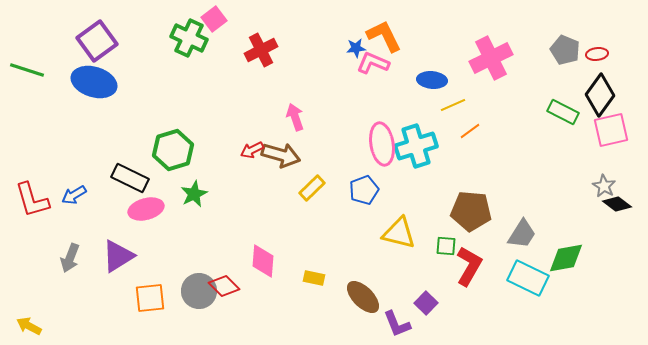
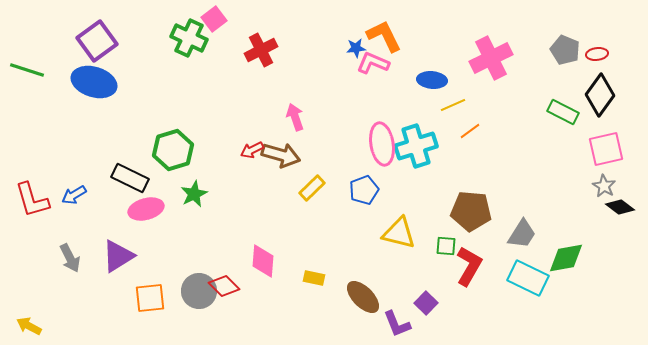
pink square at (611, 130): moved 5 px left, 19 px down
black diamond at (617, 204): moved 3 px right, 3 px down
gray arrow at (70, 258): rotated 48 degrees counterclockwise
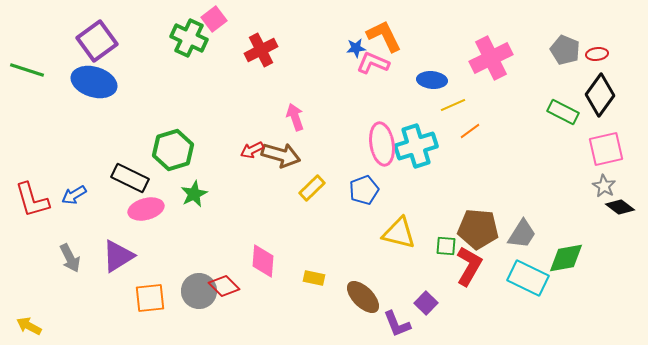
brown pentagon at (471, 211): moved 7 px right, 18 px down
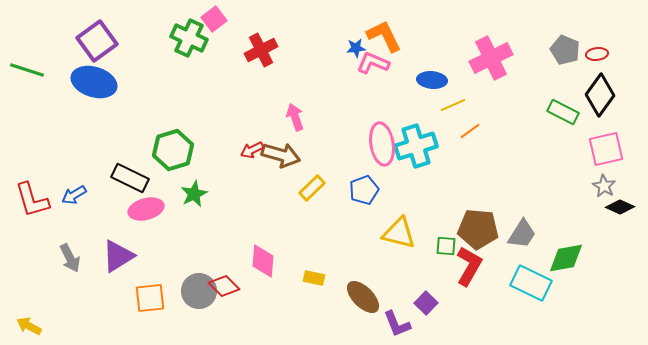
black diamond at (620, 207): rotated 12 degrees counterclockwise
cyan rectangle at (528, 278): moved 3 px right, 5 px down
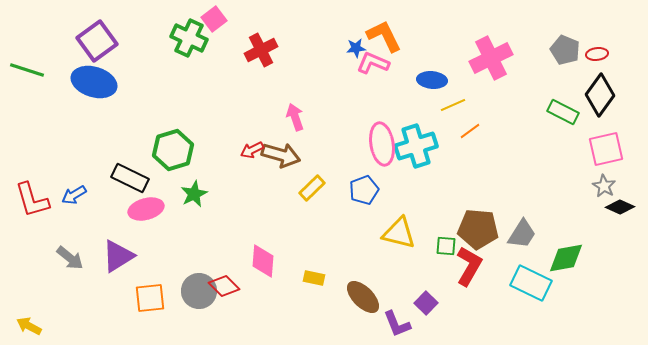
gray arrow at (70, 258): rotated 24 degrees counterclockwise
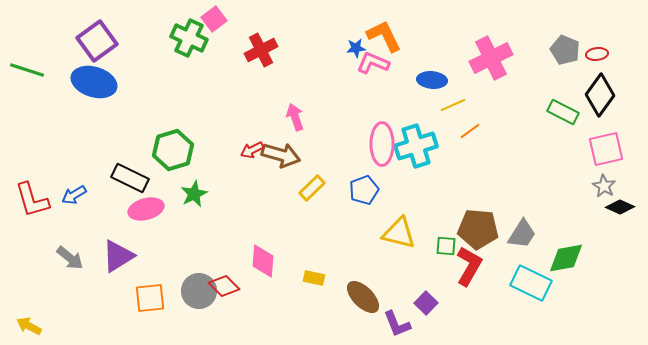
pink ellipse at (382, 144): rotated 9 degrees clockwise
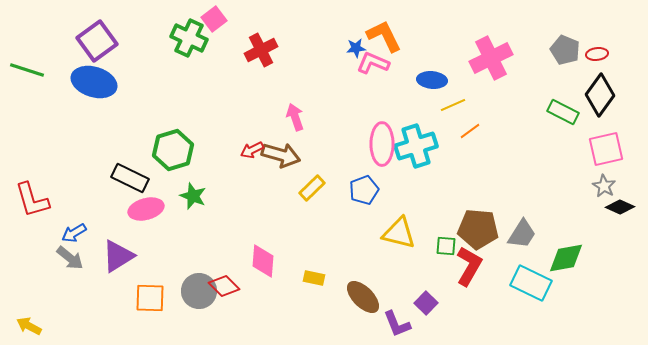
green star at (194, 194): moved 1 px left, 2 px down; rotated 24 degrees counterclockwise
blue arrow at (74, 195): moved 38 px down
orange square at (150, 298): rotated 8 degrees clockwise
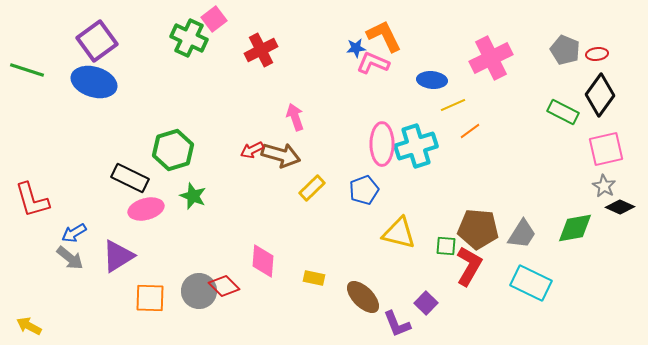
green diamond at (566, 258): moved 9 px right, 30 px up
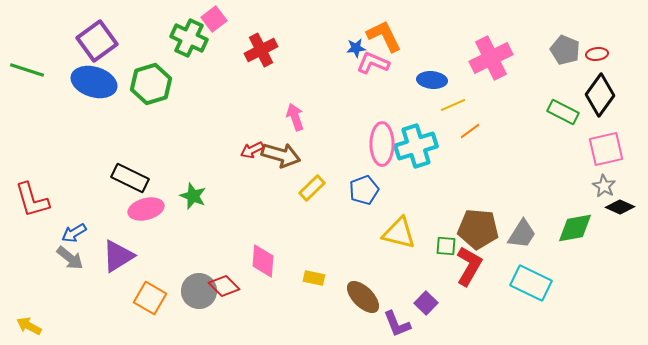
green hexagon at (173, 150): moved 22 px left, 66 px up
orange square at (150, 298): rotated 28 degrees clockwise
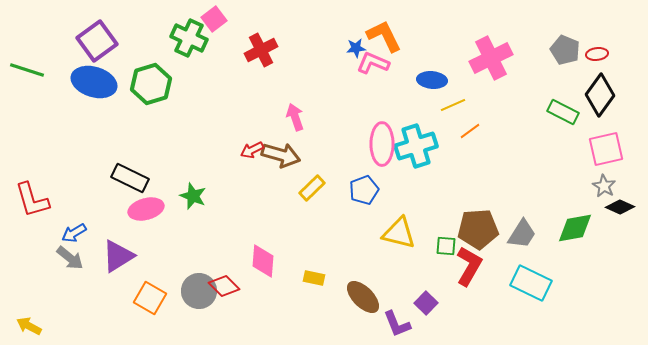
brown pentagon at (478, 229): rotated 9 degrees counterclockwise
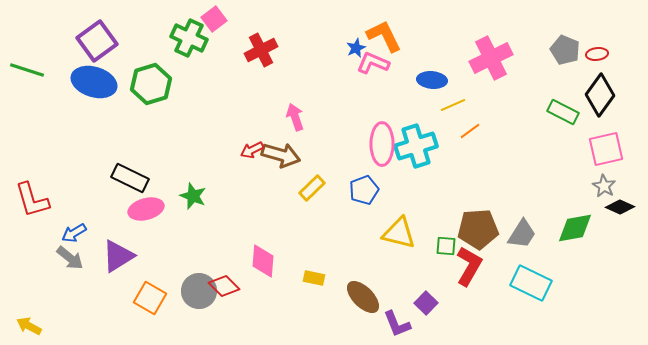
blue star at (356, 48): rotated 18 degrees counterclockwise
